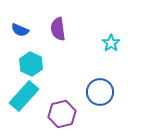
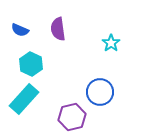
cyan rectangle: moved 3 px down
purple hexagon: moved 10 px right, 3 px down
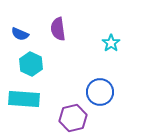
blue semicircle: moved 4 px down
cyan rectangle: rotated 52 degrees clockwise
purple hexagon: moved 1 px right, 1 px down
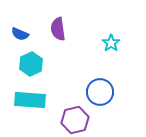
cyan hexagon: rotated 10 degrees clockwise
cyan rectangle: moved 6 px right, 1 px down
purple hexagon: moved 2 px right, 2 px down
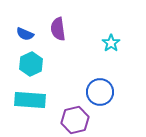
blue semicircle: moved 5 px right
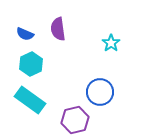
cyan rectangle: rotated 32 degrees clockwise
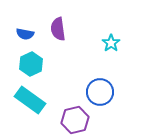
blue semicircle: rotated 12 degrees counterclockwise
